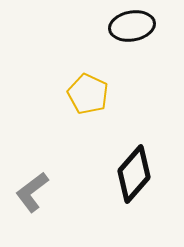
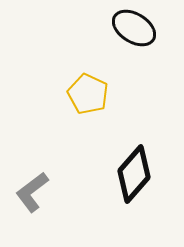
black ellipse: moved 2 px right, 2 px down; rotated 42 degrees clockwise
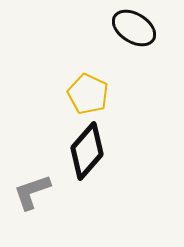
black diamond: moved 47 px left, 23 px up
gray L-shape: rotated 18 degrees clockwise
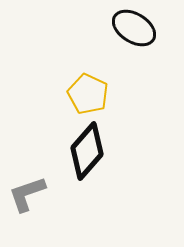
gray L-shape: moved 5 px left, 2 px down
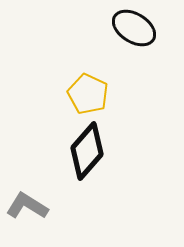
gray L-shape: moved 12 px down; rotated 51 degrees clockwise
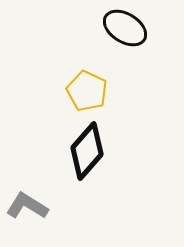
black ellipse: moved 9 px left
yellow pentagon: moved 1 px left, 3 px up
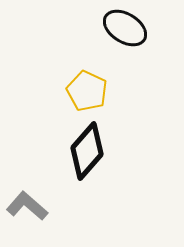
gray L-shape: rotated 9 degrees clockwise
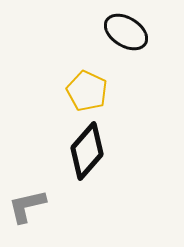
black ellipse: moved 1 px right, 4 px down
gray L-shape: rotated 54 degrees counterclockwise
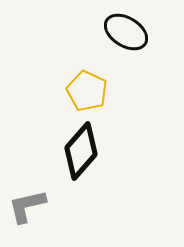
black diamond: moved 6 px left
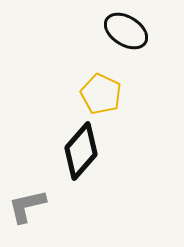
black ellipse: moved 1 px up
yellow pentagon: moved 14 px right, 3 px down
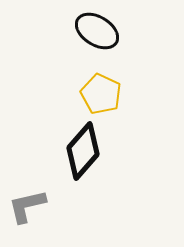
black ellipse: moved 29 px left
black diamond: moved 2 px right
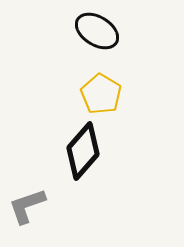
yellow pentagon: rotated 6 degrees clockwise
gray L-shape: rotated 6 degrees counterclockwise
